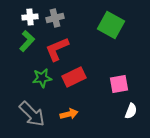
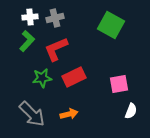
red L-shape: moved 1 px left
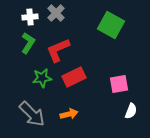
gray cross: moved 1 px right, 5 px up; rotated 30 degrees counterclockwise
green L-shape: moved 1 px right, 2 px down; rotated 10 degrees counterclockwise
red L-shape: moved 2 px right, 1 px down
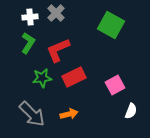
pink square: moved 4 px left, 1 px down; rotated 18 degrees counterclockwise
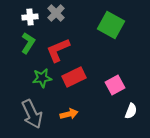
gray arrow: rotated 20 degrees clockwise
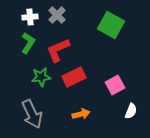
gray cross: moved 1 px right, 2 px down
green star: moved 1 px left, 1 px up
orange arrow: moved 12 px right
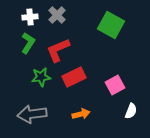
gray arrow: rotated 108 degrees clockwise
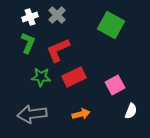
white cross: rotated 14 degrees counterclockwise
green L-shape: rotated 10 degrees counterclockwise
green star: rotated 12 degrees clockwise
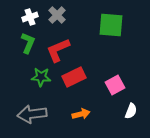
green square: rotated 24 degrees counterclockwise
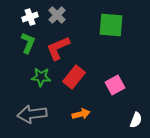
red L-shape: moved 2 px up
red rectangle: rotated 25 degrees counterclockwise
white semicircle: moved 5 px right, 9 px down
